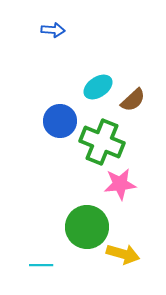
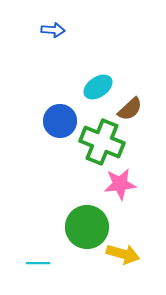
brown semicircle: moved 3 px left, 9 px down
cyan line: moved 3 px left, 2 px up
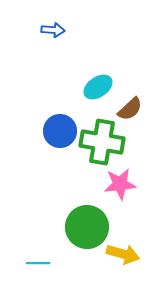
blue circle: moved 10 px down
green cross: rotated 12 degrees counterclockwise
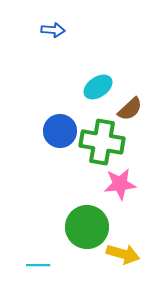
cyan line: moved 2 px down
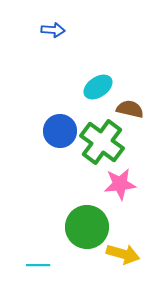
brown semicircle: rotated 124 degrees counterclockwise
green cross: rotated 27 degrees clockwise
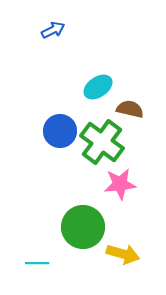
blue arrow: rotated 30 degrees counterclockwise
green circle: moved 4 px left
cyan line: moved 1 px left, 2 px up
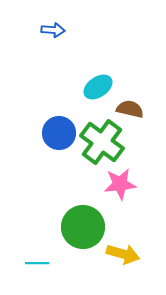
blue arrow: rotated 30 degrees clockwise
blue circle: moved 1 px left, 2 px down
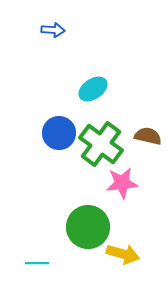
cyan ellipse: moved 5 px left, 2 px down
brown semicircle: moved 18 px right, 27 px down
green cross: moved 1 px left, 2 px down
pink star: moved 2 px right, 1 px up
green circle: moved 5 px right
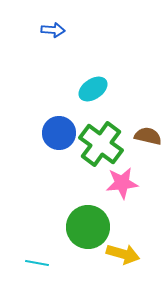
cyan line: rotated 10 degrees clockwise
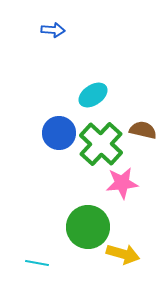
cyan ellipse: moved 6 px down
brown semicircle: moved 5 px left, 6 px up
green cross: rotated 6 degrees clockwise
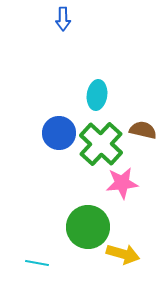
blue arrow: moved 10 px right, 11 px up; rotated 85 degrees clockwise
cyan ellipse: moved 4 px right; rotated 48 degrees counterclockwise
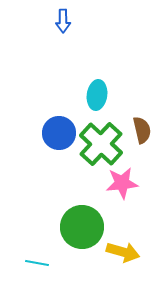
blue arrow: moved 2 px down
brown semicircle: moved 1 px left; rotated 64 degrees clockwise
green circle: moved 6 px left
yellow arrow: moved 2 px up
